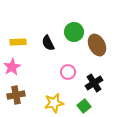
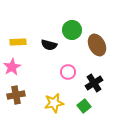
green circle: moved 2 px left, 2 px up
black semicircle: moved 1 px right, 2 px down; rotated 49 degrees counterclockwise
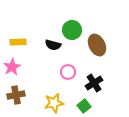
black semicircle: moved 4 px right
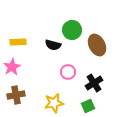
green square: moved 4 px right; rotated 16 degrees clockwise
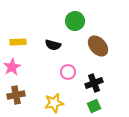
green circle: moved 3 px right, 9 px up
brown ellipse: moved 1 px right, 1 px down; rotated 15 degrees counterclockwise
black cross: rotated 12 degrees clockwise
green square: moved 6 px right
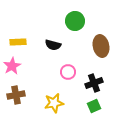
brown ellipse: moved 3 px right; rotated 30 degrees clockwise
pink star: moved 1 px up
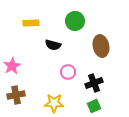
yellow rectangle: moved 13 px right, 19 px up
yellow star: rotated 12 degrees clockwise
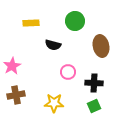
black cross: rotated 24 degrees clockwise
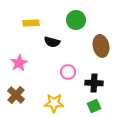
green circle: moved 1 px right, 1 px up
black semicircle: moved 1 px left, 3 px up
pink star: moved 7 px right, 3 px up
brown cross: rotated 36 degrees counterclockwise
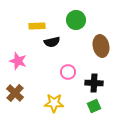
yellow rectangle: moved 6 px right, 3 px down
black semicircle: rotated 28 degrees counterclockwise
pink star: moved 1 px left, 2 px up; rotated 24 degrees counterclockwise
brown cross: moved 1 px left, 2 px up
